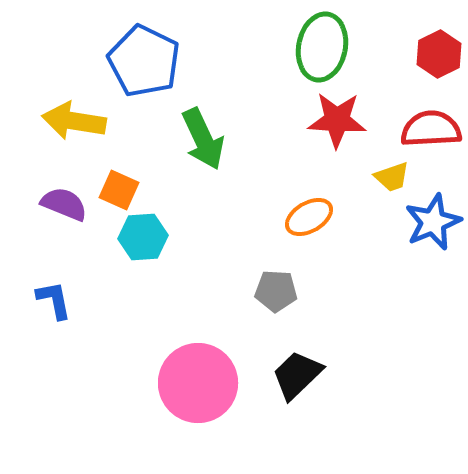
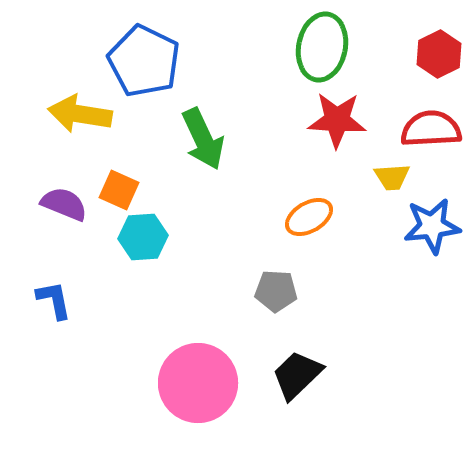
yellow arrow: moved 6 px right, 7 px up
yellow trapezoid: rotated 15 degrees clockwise
blue star: moved 1 px left, 4 px down; rotated 16 degrees clockwise
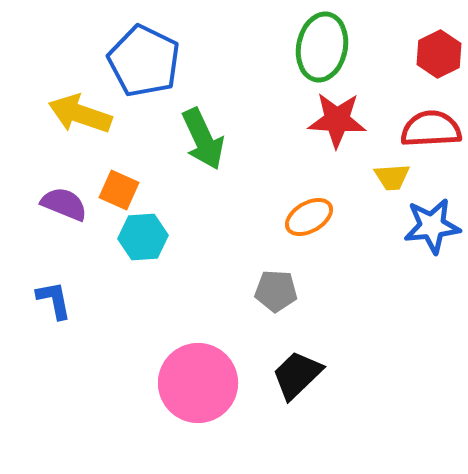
yellow arrow: rotated 10 degrees clockwise
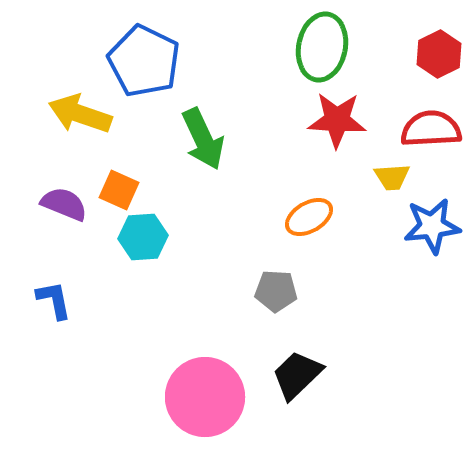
pink circle: moved 7 px right, 14 px down
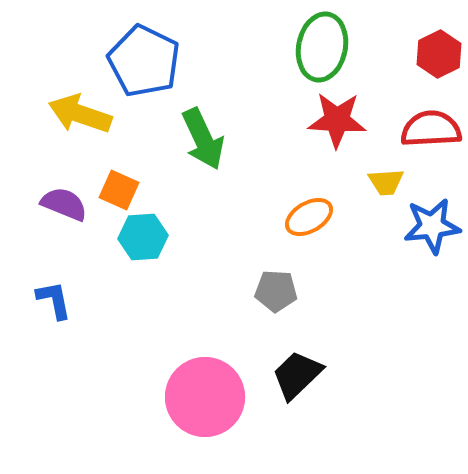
yellow trapezoid: moved 6 px left, 5 px down
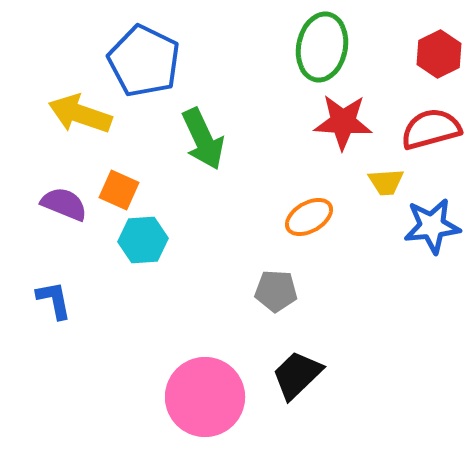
red star: moved 6 px right, 2 px down
red semicircle: rotated 12 degrees counterclockwise
cyan hexagon: moved 3 px down
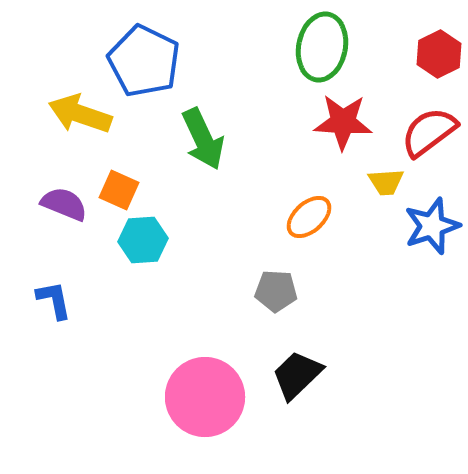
red semicircle: moved 2 px left, 3 px down; rotated 22 degrees counterclockwise
orange ellipse: rotated 12 degrees counterclockwise
blue star: rotated 12 degrees counterclockwise
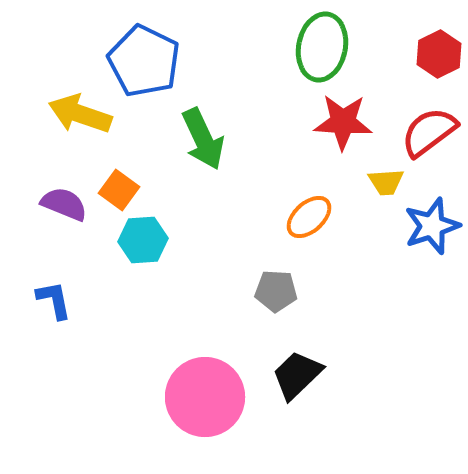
orange square: rotated 12 degrees clockwise
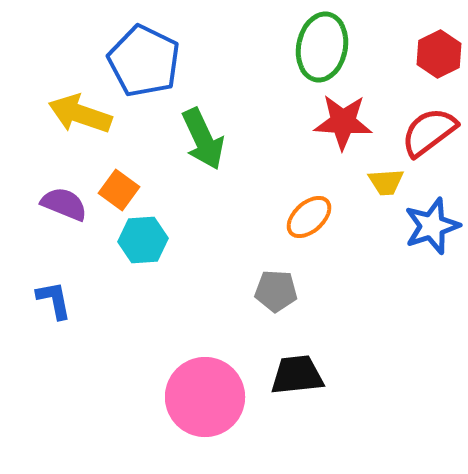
black trapezoid: rotated 38 degrees clockwise
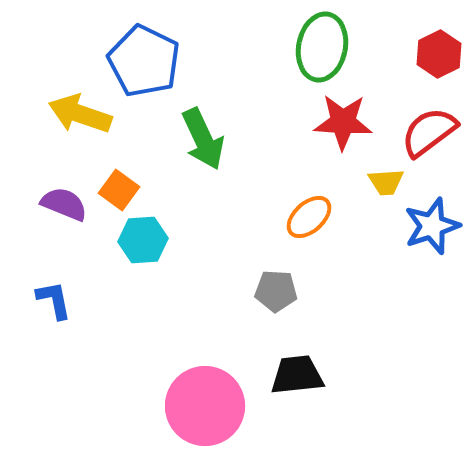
pink circle: moved 9 px down
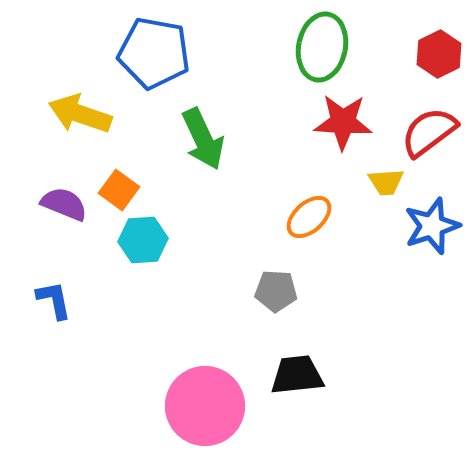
blue pentagon: moved 10 px right, 8 px up; rotated 16 degrees counterclockwise
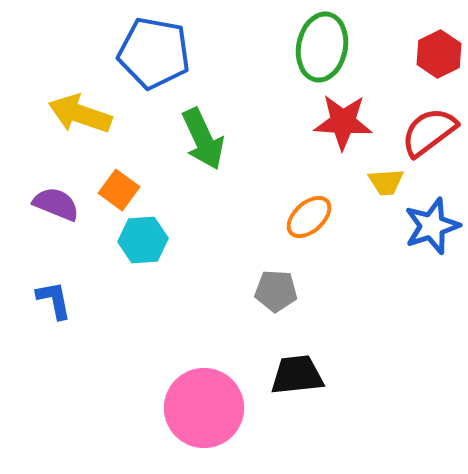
purple semicircle: moved 8 px left
pink circle: moved 1 px left, 2 px down
